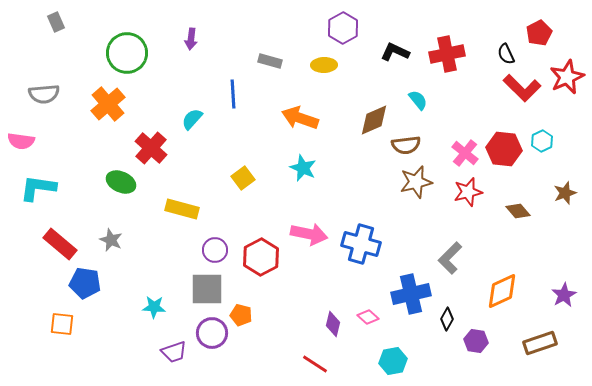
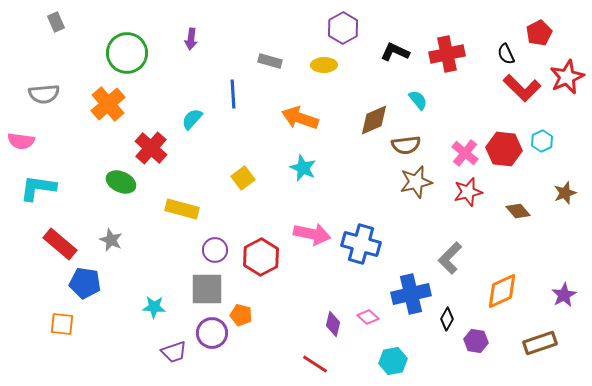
pink arrow at (309, 234): moved 3 px right
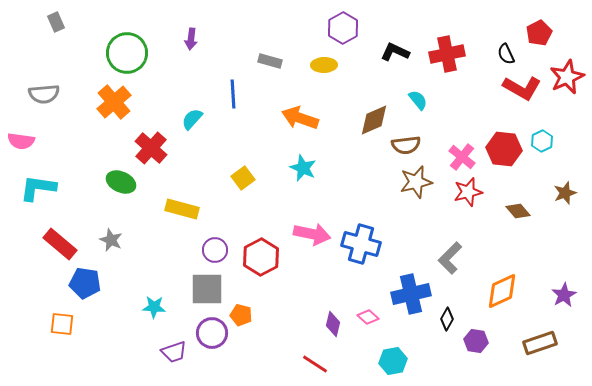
red L-shape at (522, 88): rotated 15 degrees counterclockwise
orange cross at (108, 104): moved 6 px right, 2 px up
pink cross at (465, 153): moved 3 px left, 4 px down
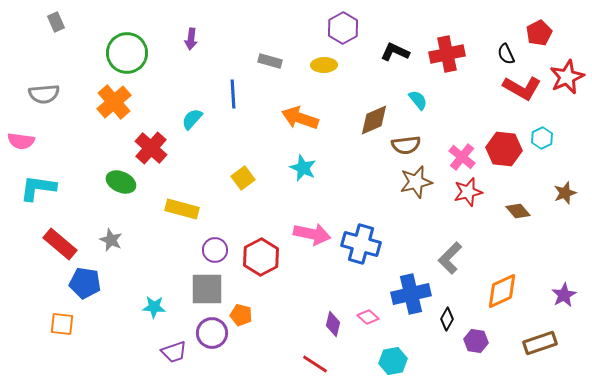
cyan hexagon at (542, 141): moved 3 px up
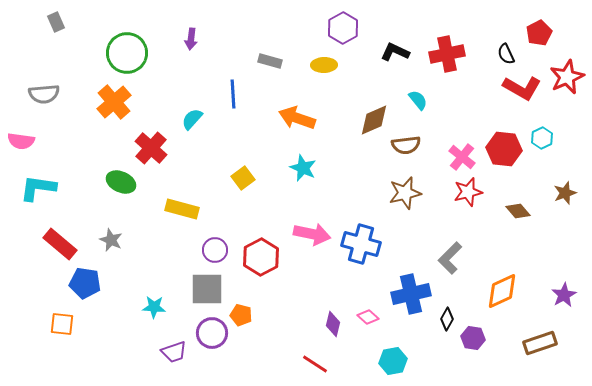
orange arrow at (300, 118): moved 3 px left
brown star at (416, 182): moved 11 px left, 11 px down
purple hexagon at (476, 341): moved 3 px left, 3 px up
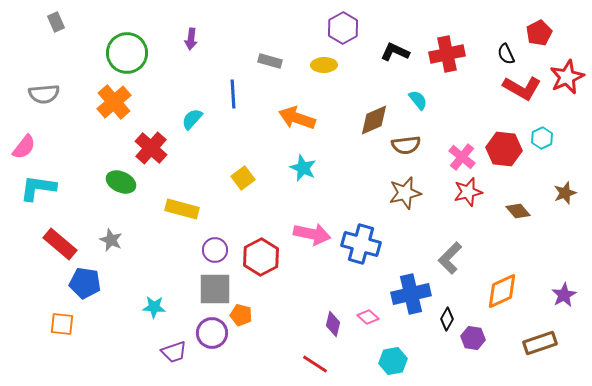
pink semicircle at (21, 141): moved 3 px right, 6 px down; rotated 60 degrees counterclockwise
gray square at (207, 289): moved 8 px right
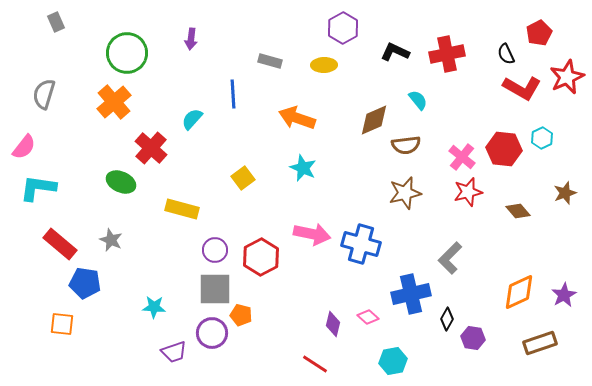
gray semicircle at (44, 94): rotated 112 degrees clockwise
orange diamond at (502, 291): moved 17 px right, 1 px down
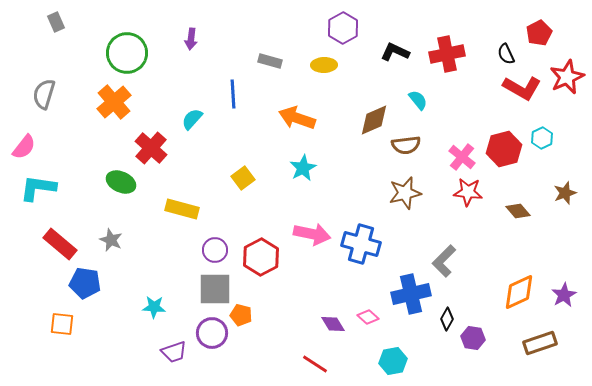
red hexagon at (504, 149): rotated 20 degrees counterclockwise
cyan star at (303, 168): rotated 20 degrees clockwise
red star at (468, 192): rotated 20 degrees clockwise
gray L-shape at (450, 258): moved 6 px left, 3 px down
purple diamond at (333, 324): rotated 45 degrees counterclockwise
